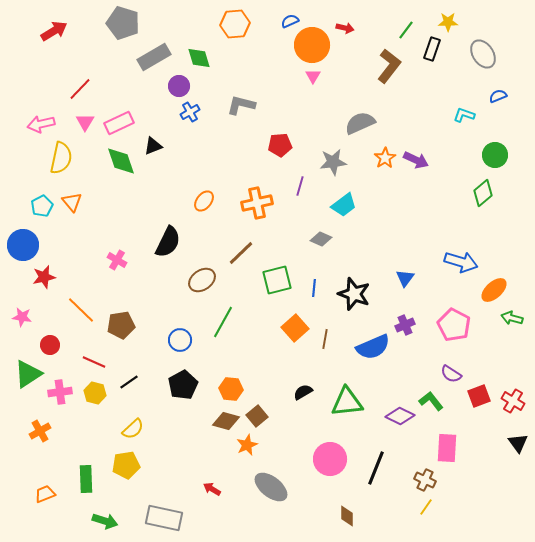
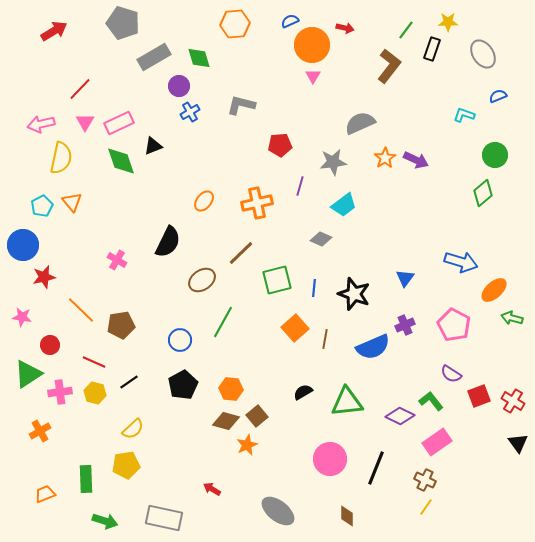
pink rectangle at (447, 448): moved 10 px left, 6 px up; rotated 52 degrees clockwise
gray ellipse at (271, 487): moved 7 px right, 24 px down
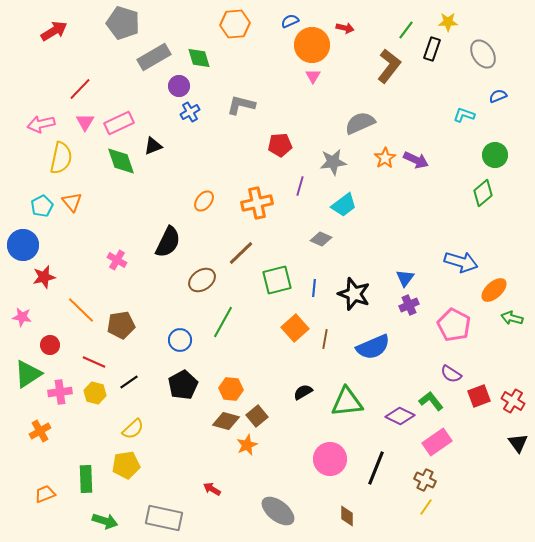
purple cross at (405, 325): moved 4 px right, 20 px up
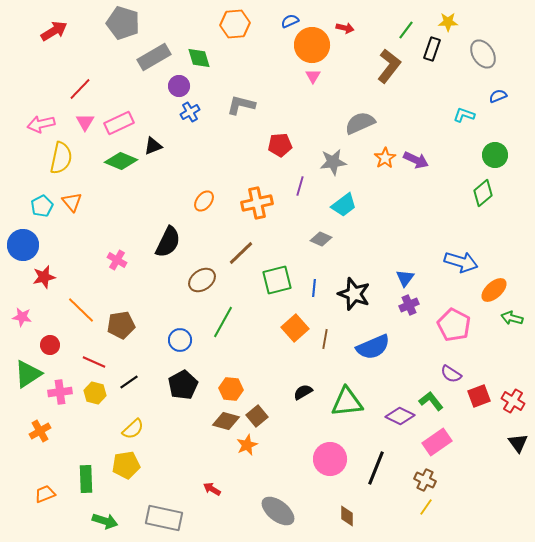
green diamond at (121, 161): rotated 48 degrees counterclockwise
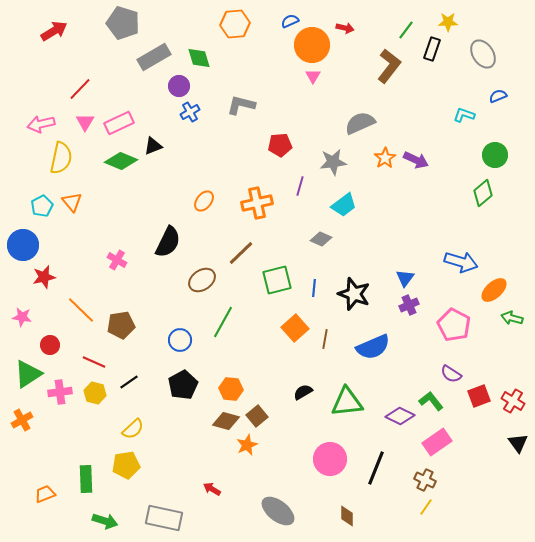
orange cross at (40, 431): moved 18 px left, 11 px up
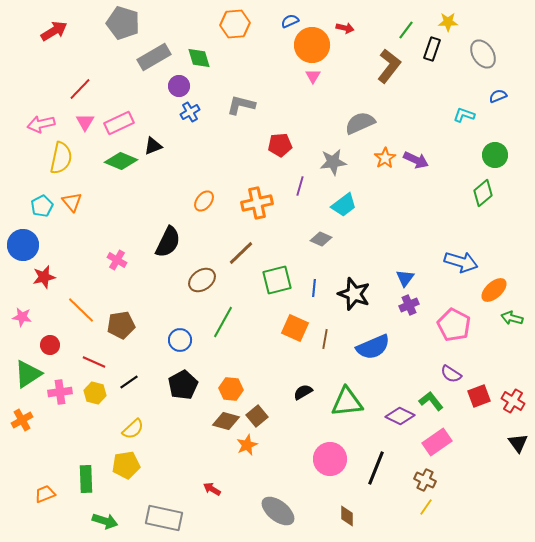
orange square at (295, 328): rotated 24 degrees counterclockwise
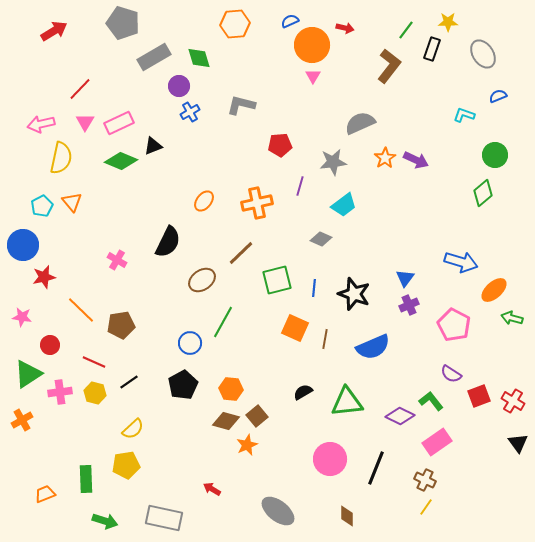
blue circle at (180, 340): moved 10 px right, 3 px down
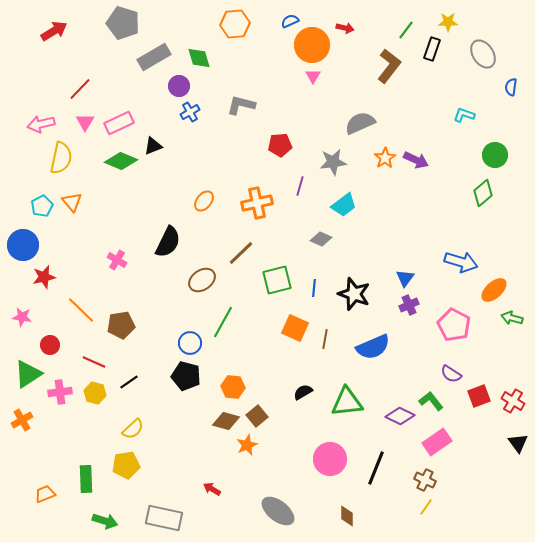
blue semicircle at (498, 96): moved 13 px right, 9 px up; rotated 60 degrees counterclockwise
black pentagon at (183, 385): moved 3 px right, 9 px up; rotated 28 degrees counterclockwise
orange hexagon at (231, 389): moved 2 px right, 2 px up
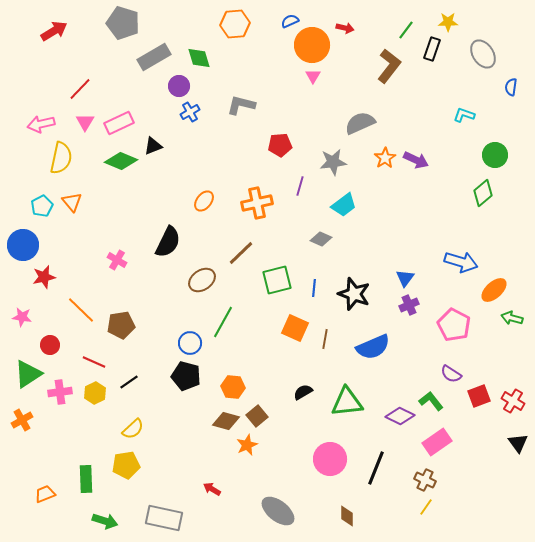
yellow hexagon at (95, 393): rotated 20 degrees clockwise
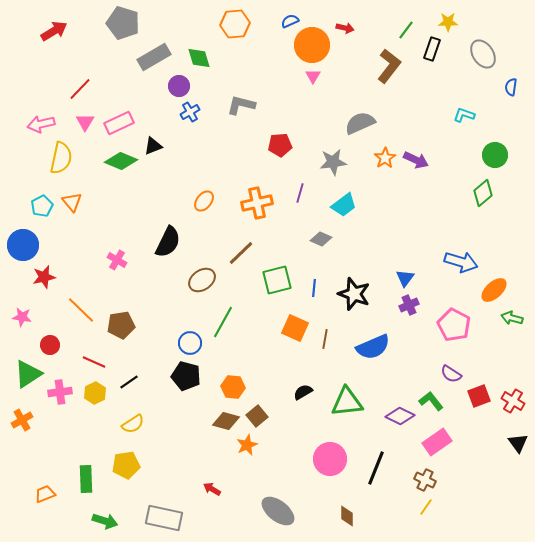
purple line at (300, 186): moved 7 px down
yellow semicircle at (133, 429): moved 5 px up; rotated 10 degrees clockwise
